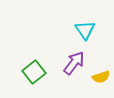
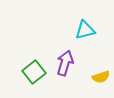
cyan triangle: rotated 50 degrees clockwise
purple arrow: moved 9 px left; rotated 20 degrees counterclockwise
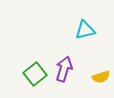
purple arrow: moved 1 px left, 6 px down
green square: moved 1 px right, 2 px down
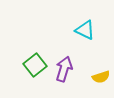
cyan triangle: rotated 40 degrees clockwise
green square: moved 9 px up
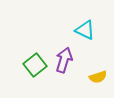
purple arrow: moved 9 px up
yellow semicircle: moved 3 px left
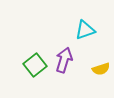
cyan triangle: rotated 45 degrees counterclockwise
yellow semicircle: moved 3 px right, 8 px up
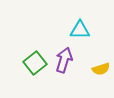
cyan triangle: moved 5 px left; rotated 20 degrees clockwise
green square: moved 2 px up
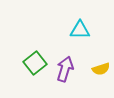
purple arrow: moved 1 px right, 9 px down
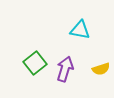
cyan triangle: rotated 10 degrees clockwise
